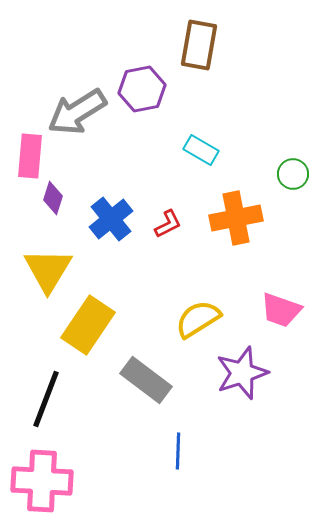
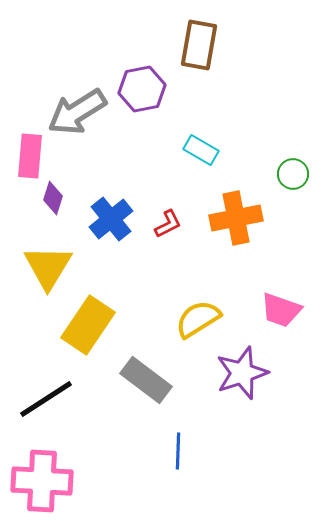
yellow triangle: moved 3 px up
black line: rotated 36 degrees clockwise
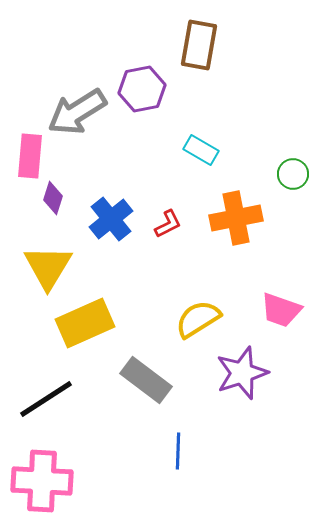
yellow rectangle: moved 3 px left, 2 px up; rotated 32 degrees clockwise
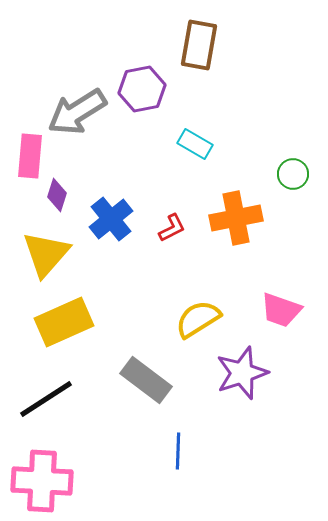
cyan rectangle: moved 6 px left, 6 px up
purple diamond: moved 4 px right, 3 px up
red L-shape: moved 4 px right, 4 px down
yellow triangle: moved 2 px left, 13 px up; rotated 10 degrees clockwise
yellow rectangle: moved 21 px left, 1 px up
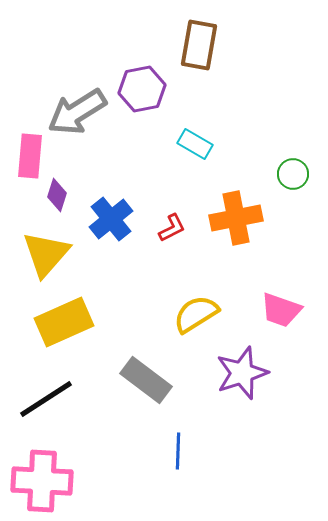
yellow semicircle: moved 2 px left, 5 px up
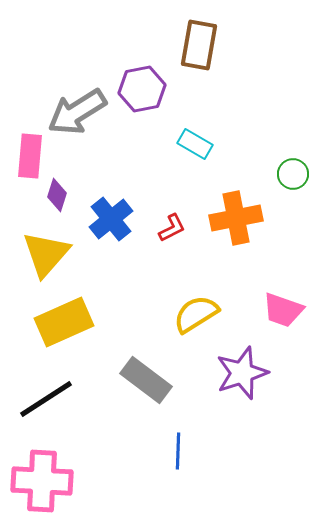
pink trapezoid: moved 2 px right
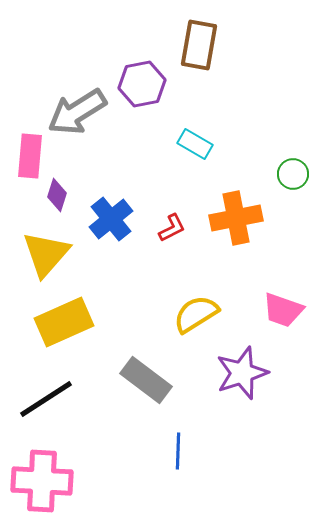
purple hexagon: moved 5 px up
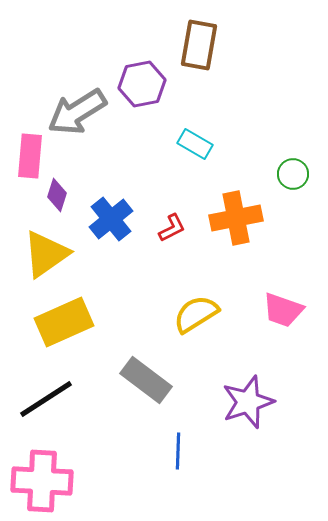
yellow triangle: rotated 14 degrees clockwise
purple star: moved 6 px right, 29 px down
